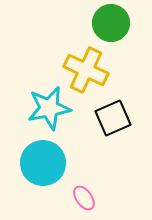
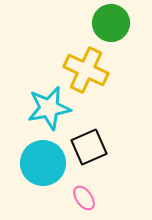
black square: moved 24 px left, 29 px down
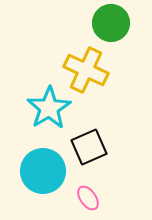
cyan star: rotated 21 degrees counterclockwise
cyan circle: moved 8 px down
pink ellipse: moved 4 px right
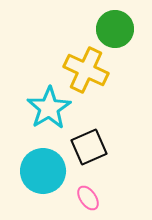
green circle: moved 4 px right, 6 px down
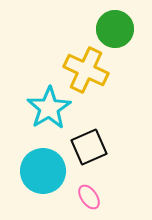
pink ellipse: moved 1 px right, 1 px up
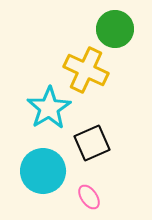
black square: moved 3 px right, 4 px up
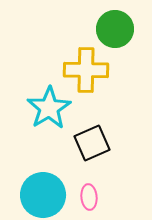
yellow cross: rotated 24 degrees counterclockwise
cyan circle: moved 24 px down
pink ellipse: rotated 30 degrees clockwise
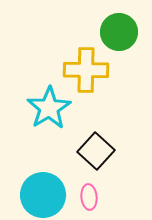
green circle: moved 4 px right, 3 px down
black square: moved 4 px right, 8 px down; rotated 24 degrees counterclockwise
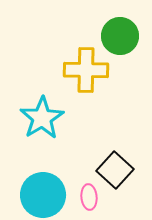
green circle: moved 1 px right, 4 px down
cyan star: moved 7 px left, 10 px down
black square: moved 19 px right, 19 px down
